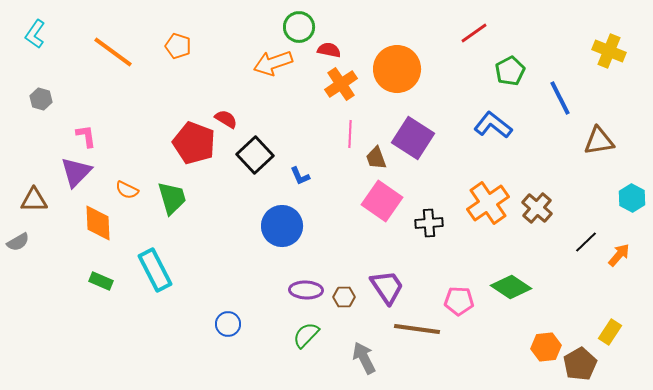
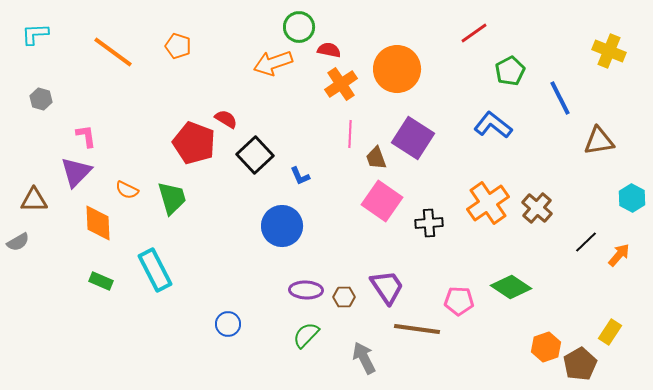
cyan L-shape at (35, 34): rotated 52 degrees clockwise
orange hexagon at (546, 347): rotated 12 degrees counterclockwise
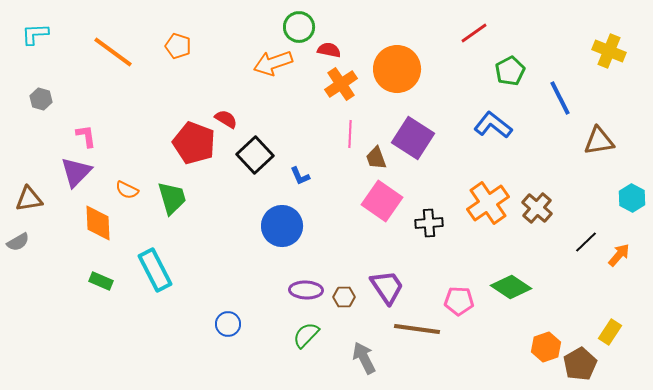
brown triangle at (34, 200): moved 5 px left, 1 px up; rotated 8 degrees counterclockwise
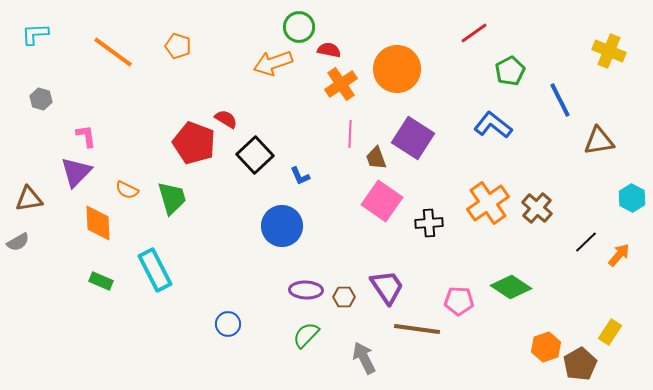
blue line at (560, 98): moved 2 px down
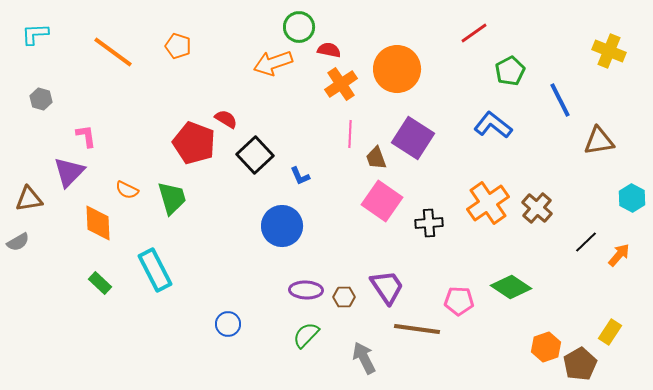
purple triangle at (76, 172): moved 7 px left
green rectangle at (101, 281): moved 1 px left, 2 px down; rotated 20 degrees clockwise
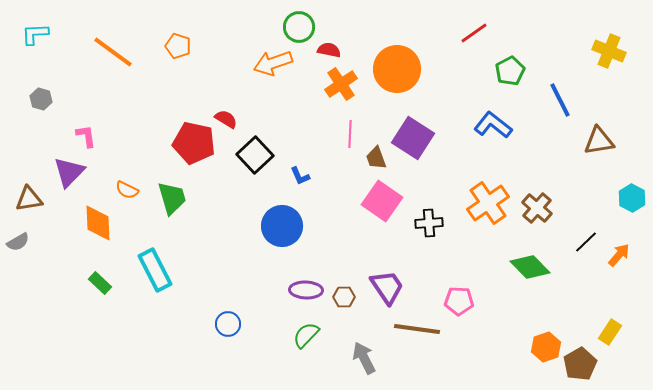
red pentagon at (194, 143): rotated 9 degrees counterclockwise
green diamond at (511, 287): moved 19 px right, 20 px up; rotated 12 degrees clockwise
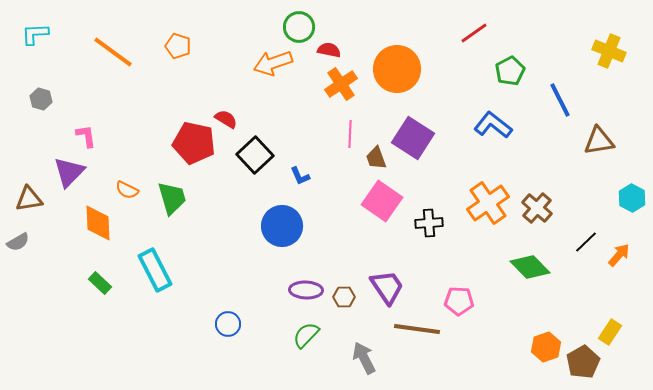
brown pentagon at (580, 364): moved 3 px right, 2 px up
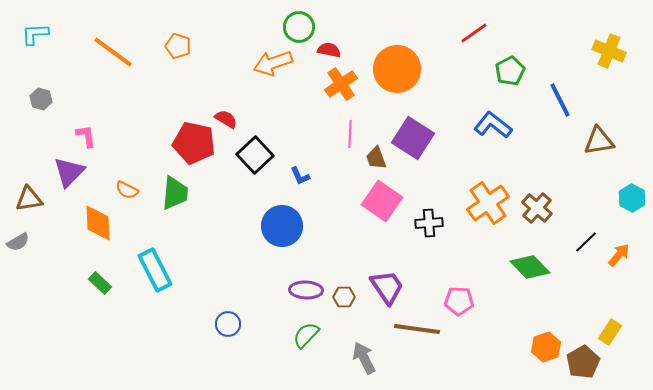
green trapezoid at (172, 198): moved 3 px right, 5 px up; rotated 21 degrees clockwise
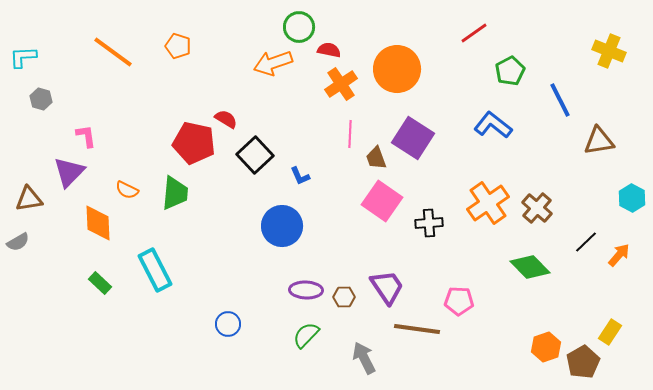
cyan L-shape at (35, 34): moved 12 px left, 23 px down
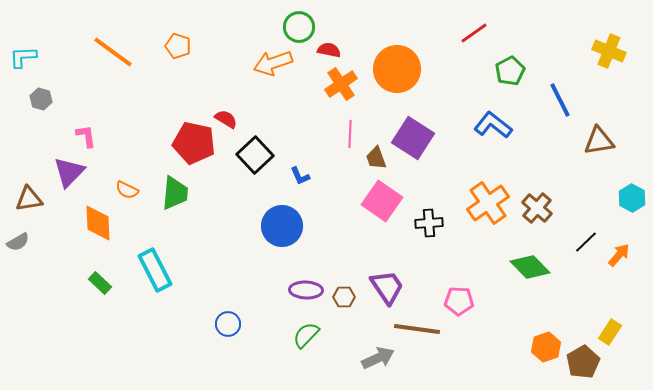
gray arrow at (364, 358): moved 14 px right; rotated 92 degrees clockwise
